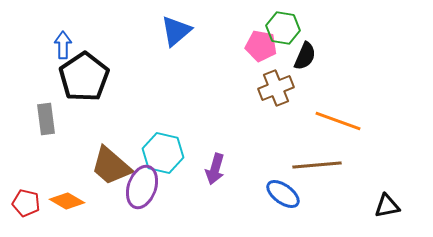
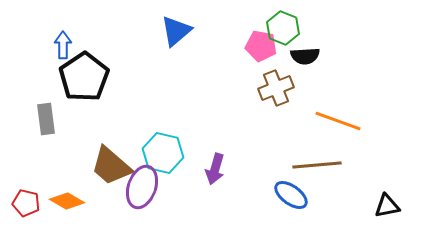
green hexagon: rotated 12 degrees clockwise
black semicircle: rotated 64 degrees clockwise
blue ellipse: moved 8 px right, 1 px down
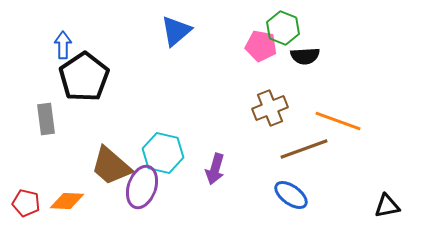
brown cross: moved 6 px left, 20 px down
brown line: moved 13 px left, 16 px up; rotated 15 degrees counterclockwise
orange diamond: rotated 28 degrees counterclockwise
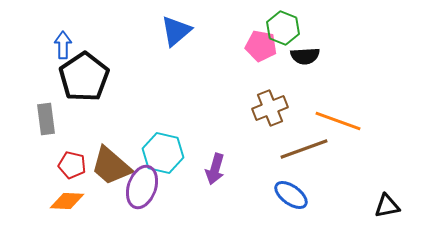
red pentagon: moved 46 px right, 38 px up
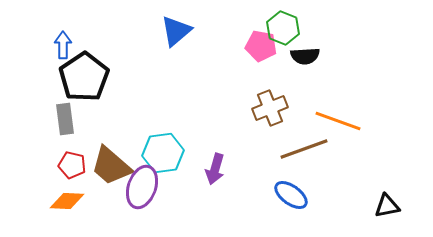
gray rectangle: moved 19 px right
cyan hexagon: rotated 21 degrees counterclockwise
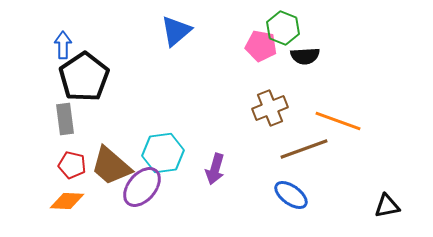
purple ellipse: rotated 21 degrees clockwise
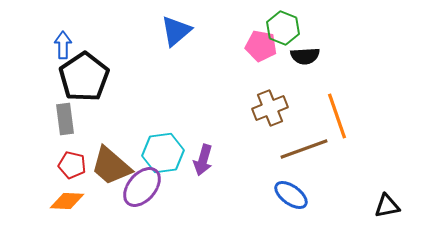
orange line: moved 1 px left, 5 px up; rotated 51 degrees clockwise
purple arrow: moved 12 px left, 9 px up
